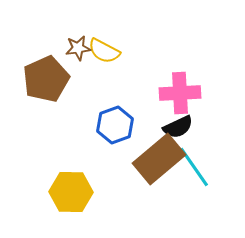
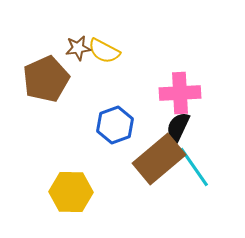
black semicircle: rotated 140 degrees clockwise
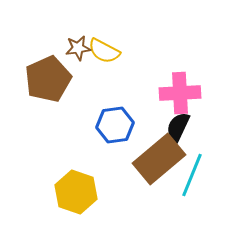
brown pentagon: moved 2 px right
blue hexagon: rotated 12 degrees clockwise
cyan line: moved 2 px left, 8 px down; rotated 57 degrees clockwise
yellow hexagon: moved 5 px right; rotated 18 degrees clockwise
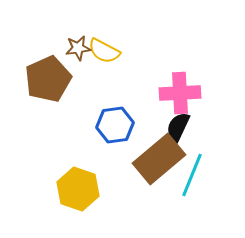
yellow hexagon: moved 2 px right, 3 px up
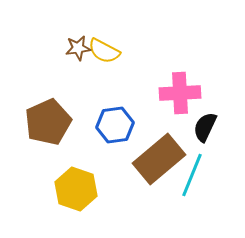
brown pentagon: moved 43 px down
black semicircle: moved 27 px right
yellow hexagon: moved 2 px left
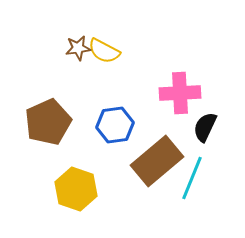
brown rectangle: moved 2 px left, 2 px down
cyan line: moved 3 px down
